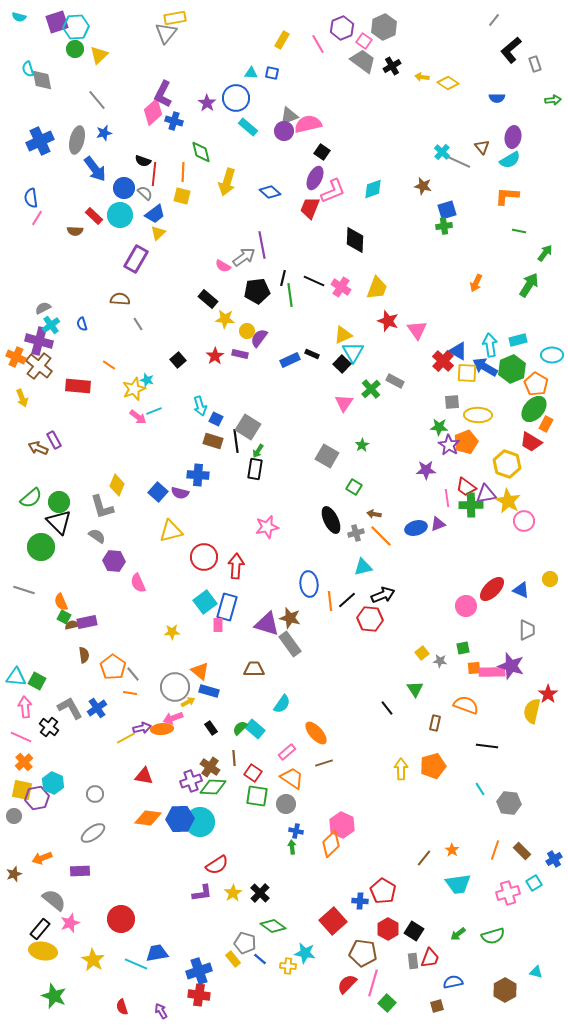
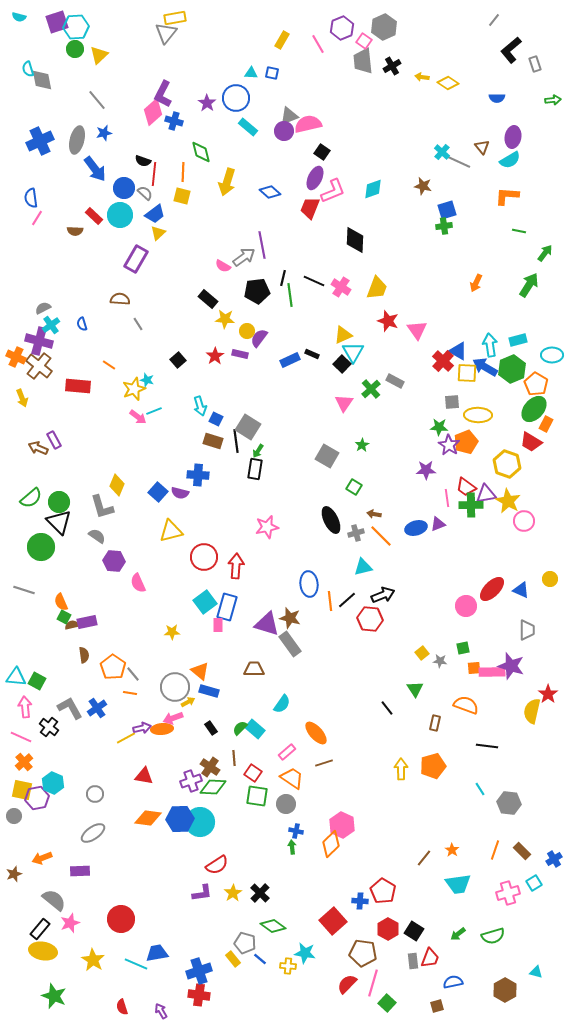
gray trapezoid at (363, 61): rotated 132 degrees counterclockwise
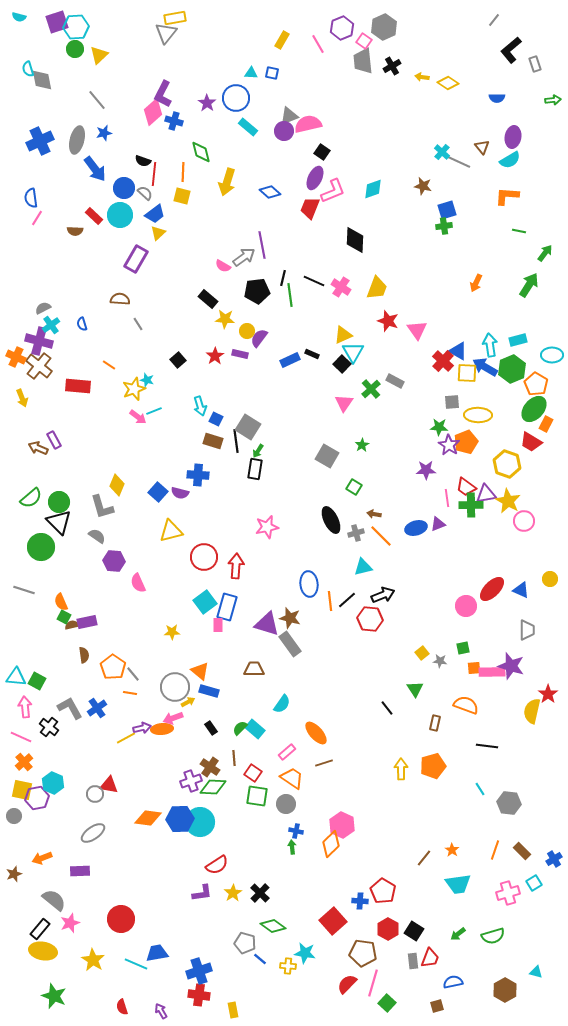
red triangle at (144, 776): moved 35 px left, 9 px down
yellow rectangle at (233, 959): moved 51 px down; rotated 28 degrees clockwise
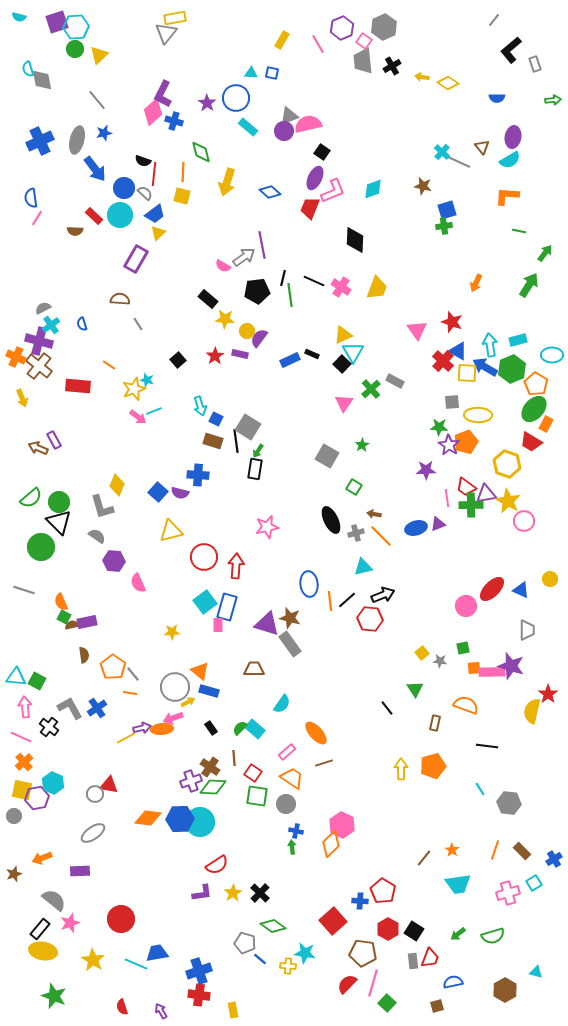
red star at (388, 321): moved 64 px right, 1 px down
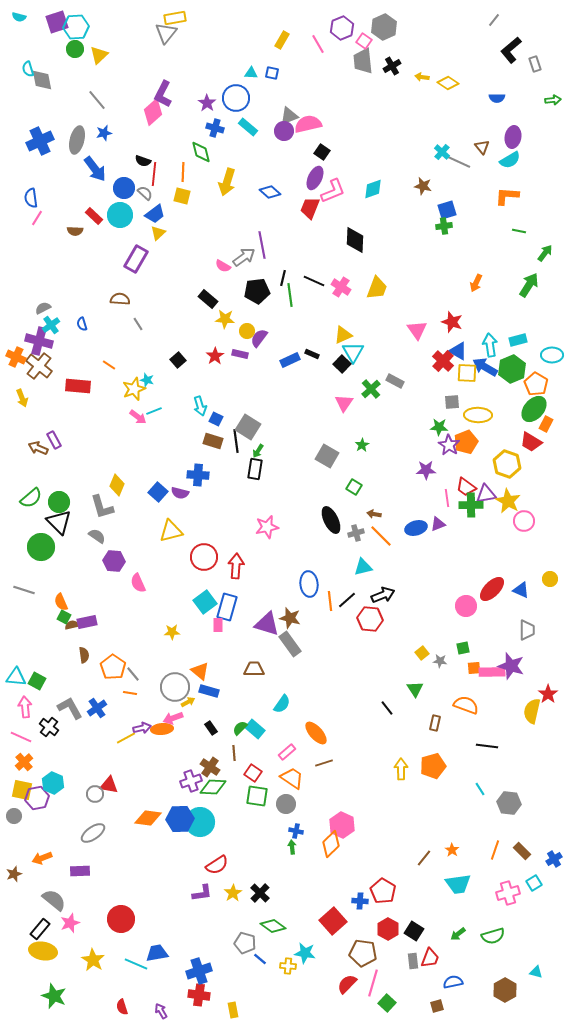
blue cross at (174, 121): moved 41 px right, 7 px down
brown line at (234, 758): moved 5 px up
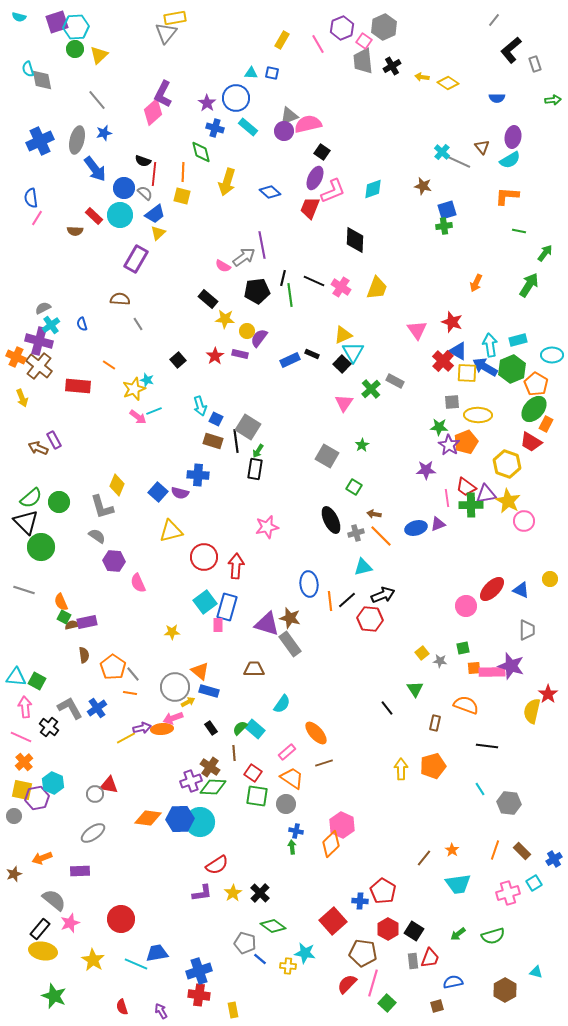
black triangle at (59, 522): moved 33 px left
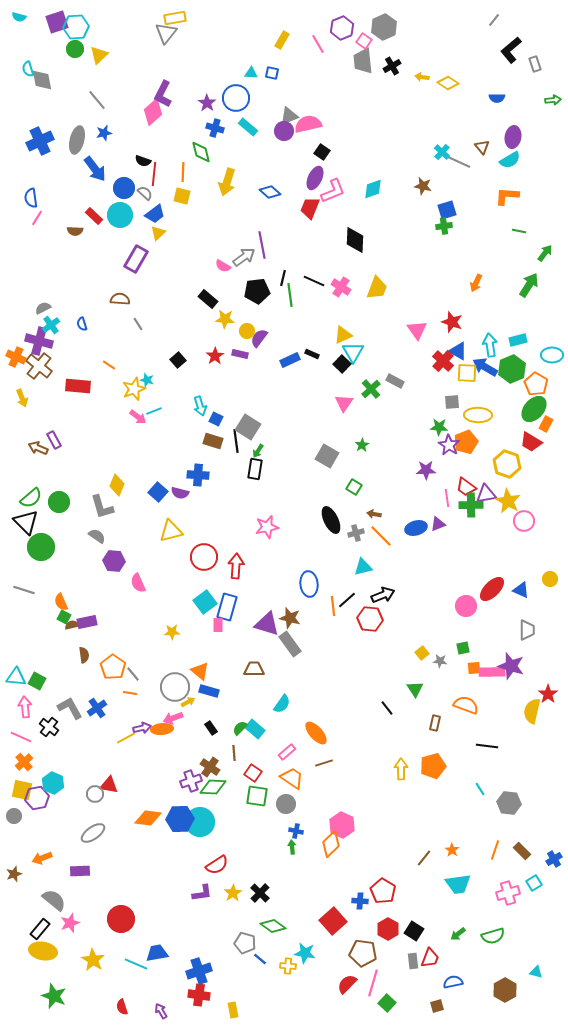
orange line at (330, 601): moved 3 px right, 5 px down
